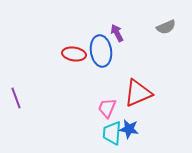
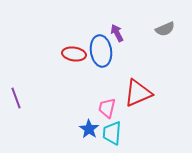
gray semicircle: moved 1 px left, 2 px down
pink trapezoid: rotated 10 degrees counterclockwise
blue star: moved 40 px left; rotated 24 degrees clockwise
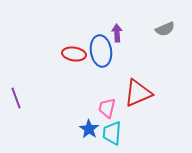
purple arrow: rotated 24 degrees clockwise
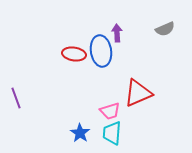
pink trapezoid: moved 3 px right, 3 px down; rotated 120 degrees counterclockwise
blue star: moved 9 px left, 4 px down
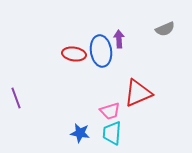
purple arrow: moved 2 px right, 6 px down
blue star: rotated 24 degrees counterclockwise
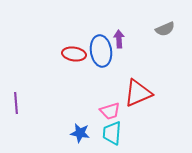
purple line: moved 5 px down; rotated 15 degrees clockwise
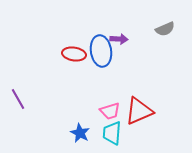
purple arrow: rotated 96 degrees clockwise
red triangle: moved 1 px right, 18 px down
purple line: moved 2 px right, 4 px up; rotated 25 degrees counterclockwise
blue star: rotated 18 degrees clockwise
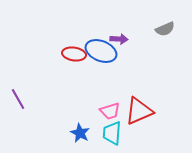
blue ellipse: rotated 60 degrees counterclockwise
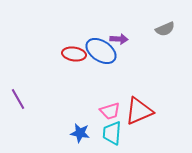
blue ellipse: rotated 12 degrees clockwise
blue star: rotated 18 degrees counterclockwise
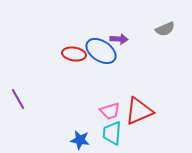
blue star: moved 7 px down
